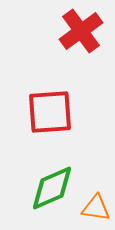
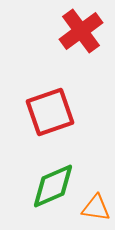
red square: rotated 15 degrees counterclockwise
green diamond: moved 1 px right, 2 px up
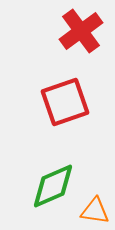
red square: moved 15 px right, 10 px up
orange triangle: moved 1 px left, 3 px down
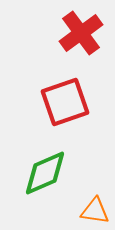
red cross: moved 2 px down
green diamond: moved 8 px left, 13 px up
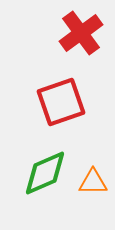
red square: moved 4 px left
orange triangle: moved 2 px left, 29 px up; rotated 8 degrees counterclockwise
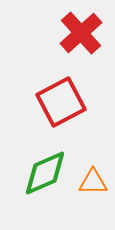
red cross: rotated 6 degrees counterclockwise
red square: rotated 9 degrees counterclockwise
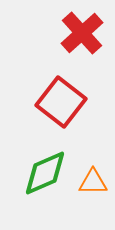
red cross: moved 1 px right
red square: rotated 24 degrees counterclockwise
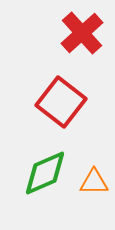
orange triangle: moved 1 px right
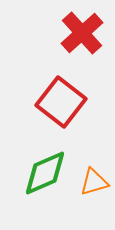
orange triangle: rotated 16 degrees counterclockwise
